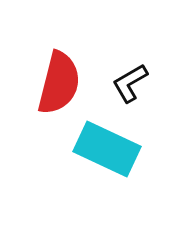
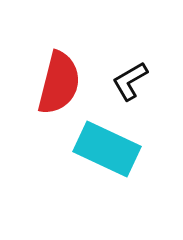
black L-shape: moved 2 px up
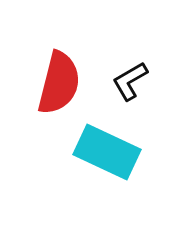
cyan rectangle: moved 3 px down
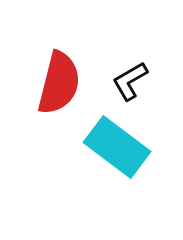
cyan rectangle: moved 10 px right, 5 px up; rotated 12 degrees clockwise
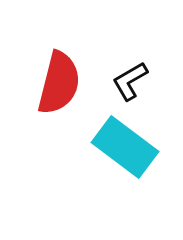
cyan rectangle: moved 8 px right
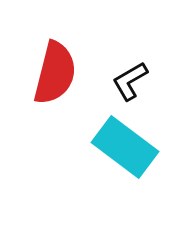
red semicircle: moved 4 px left, 10 px up
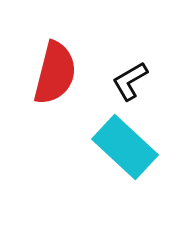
cyan rectangle: rotated 6 degrees clockwise
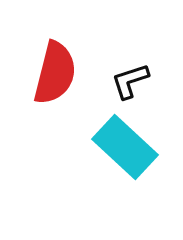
black L-shape: rotated 12 degrees clockwise
